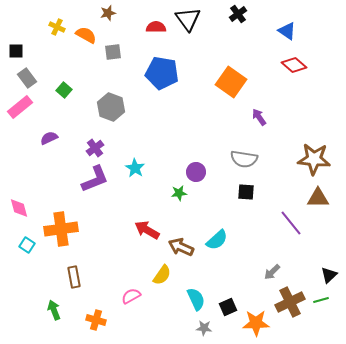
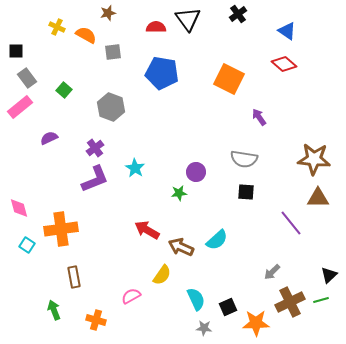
red diamond at (294, 65): moved 10 px left, 1 px up
orange square at (231, 82): moved 2 px left, 3 px up; rotated 8 degrees counterclockwise
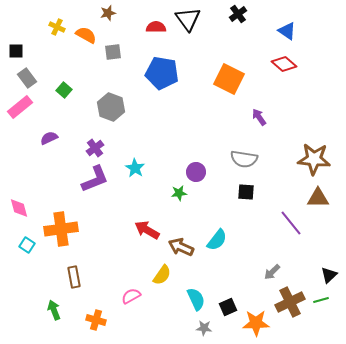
cyan semicircle at (217, 240): rotated 10 degrees counterclockwise
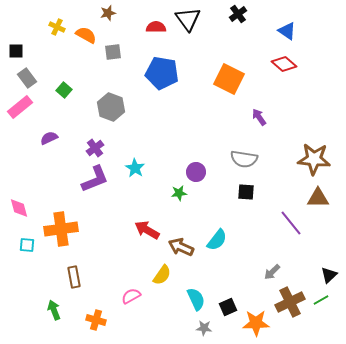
cyan square at (27, 245): rotated 28 degrees counterclockwise
green line at (321, 300): rotated 14 degrees counterclockwise
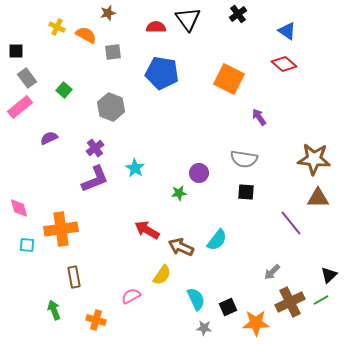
purple circle at (196, 172): moved 3 px right, 1 px down
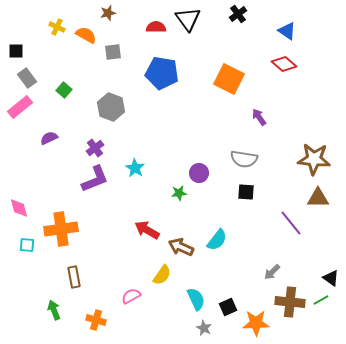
black triangle at (329, 275): moved 2 px right, 3 px down; rotated 42 degrees counterclockwise
brown cross at (290, 302): rotated 32 degrees clockwise
gray star at (204, 328): rotated 21 degrees clockwise
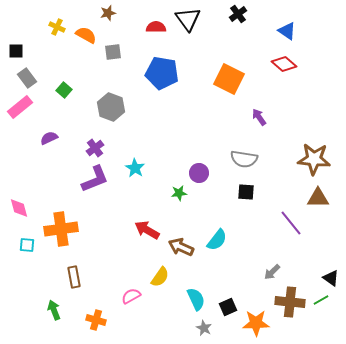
yellow semicircle at (162, 275): moved 2 px left, 2 px down
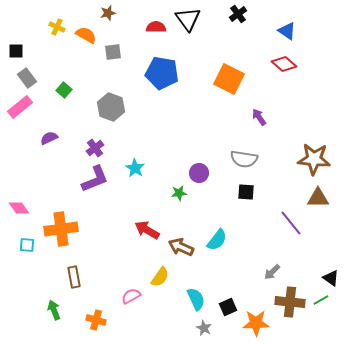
pink diamond at (19, 208): rotated 20 degrees counterclockwise
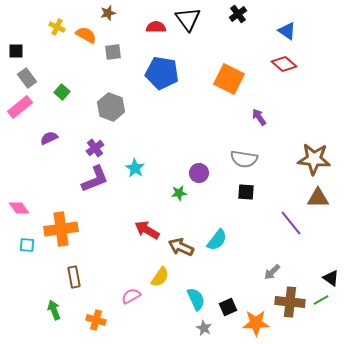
green square at (64, 90): moved 2 px left, 2 px down
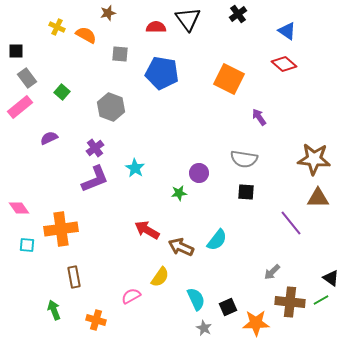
gray square at (113, 52): moved 7 px right, 2 px down; rotated 12 degrees clockwise
